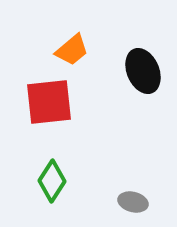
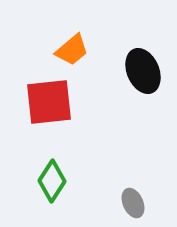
gray ellipse: moved 1 px down; rotated 52 degrees clockwise
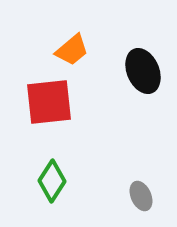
gray ellipse: moved 8 px right, 7 px up
